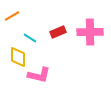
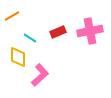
pink cross: moved 1 px up; rotated 10 degrees counterclockwise
pink L-shape: moved 1 px right; rotated 55 degrees counterclockwise
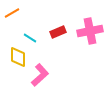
orange line: moved 3 px up
